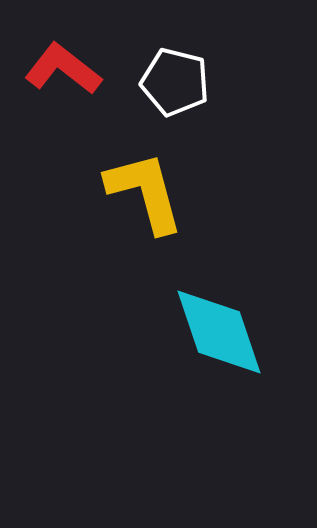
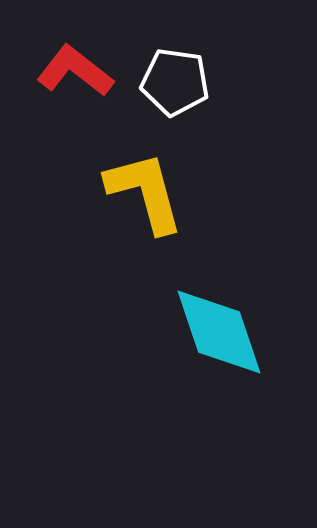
red L-shape: moved 12 px right, 2 px down
white pentagon: rotated 6 degrees counterclockwise
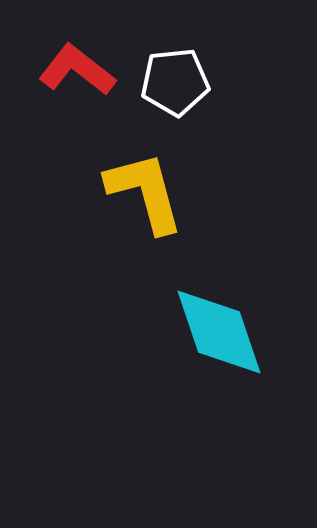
red L-shape: moved 2 px right, 1 px up
white pentagon: rotated 14 degrees counterclockwise
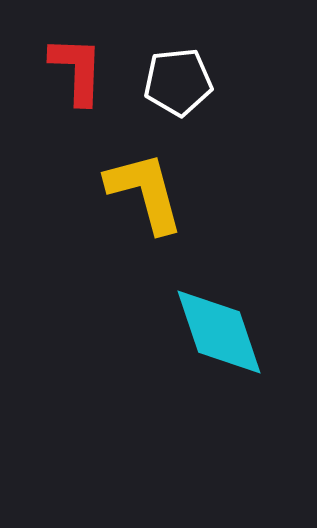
red L-shape: rotated 54 degrees clockwise
white pentagon: moved 3 px right
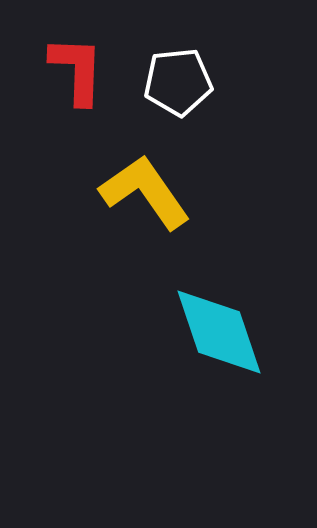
yellow L-shape: rotated 20 degrees counterclockwise
